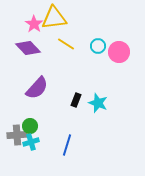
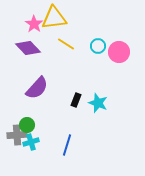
green circle: moved 3 px left, 1 px up
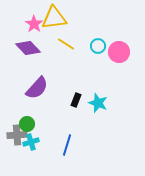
green circle: moved 1 px up
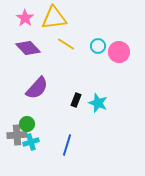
pink star: moved 9 px left, 6 px up
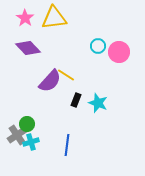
yellow line: moved 31 px down
purple semicircle: moved 13 px right, 7 px up
gray cross: rotated 30 degrees counterclockwise
blue line: rotated 10 degrees counterclockwise
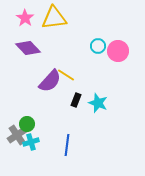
pink circle: moved 1 px left, 1 px up
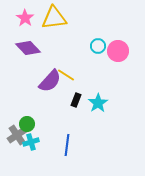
cyan star: rotated 18 degrees clockwise
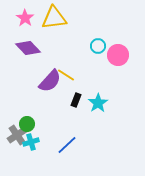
pink circle: moved 4 px down
blue line: rotated 40 degrees clockwise
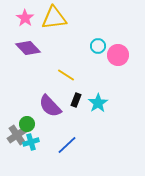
purple semicircle: moved 25 px down; rotated 95 degrees clockwise
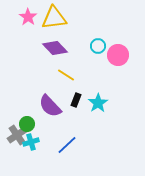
pink star: moved 3 px right, 1 px up
purple diamond: moved 27 px right
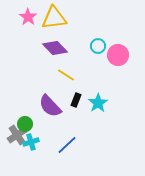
green circle: moved 2 px left
